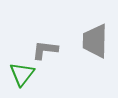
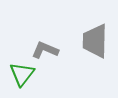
gray L-shape: rotated 16 degrees clockwise
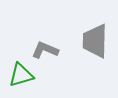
green triangle: moved 1 px left, 1 px down; rotated 36 degrees clockwise
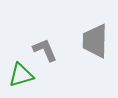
gray L-shape: rotated 44 degrees clockwise
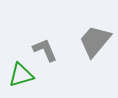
gray trapezoid: rotated 39 degrees clockwise
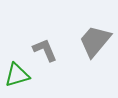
green triangle: moved 4 px left
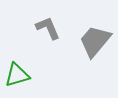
gray L-shape: moved 3 px right, 22 px up
